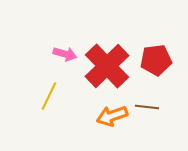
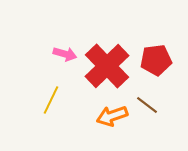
yellow line: moved 2 px right, 4 px down
brown line: moved 2 px up; rotated 30 degrees clockwise
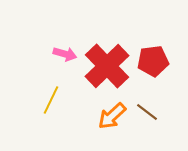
red pentagon: moved 3 px left, 1 px down
brown line: moved 7 px down
orange arrow: rotated 24 degrees counterclockwise
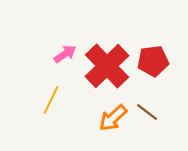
pink arrow: rotated 50 degrees counterclockwise
orange arrow: moved 1 px right, 2 px down
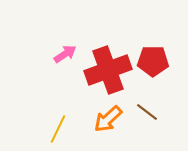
red pentagon: rotated 8 degrees clockwise
red cross: moved 1 px right, 4 px down; rotated 24 degrees clockwise
yellow line: moved 7 px right, 29 px down
orange arrow: moved 5 px left, 1 px down
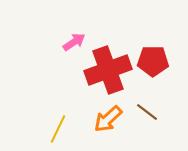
pink arrow: moved 9 px right, 12 px up
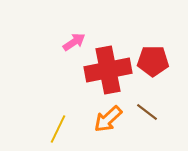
red cross: rotated 9 degrees clockwise
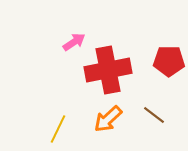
red pentagon: moved 16 px right
brown line: moved 7 px right, 3 px down
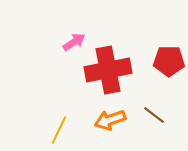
orange arrow: moved 2 px right, 1 px down; rotated 24 degrees clockwise
yellow line: moved 1 px right, 1 px down
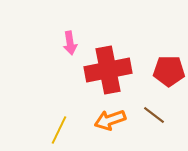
pink arrow: moved 4 px left, 1 px down; rotated 115 degrees clockwise
red pentagon: moved 10 px down
